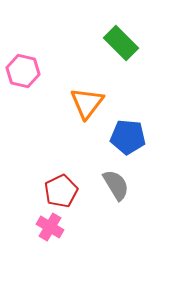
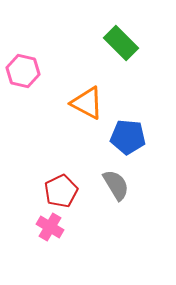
orange triangle: rotated 39 degrees counterclockwise
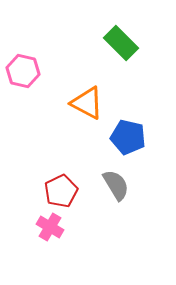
blue pentagon: rotated 8 degrees clockwise
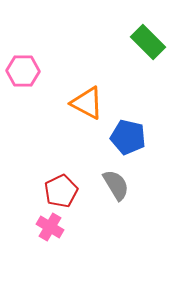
green rectangle: moved 27 px right, 1 px up
pink hexagon: rotated 12 degrees counterclockwise
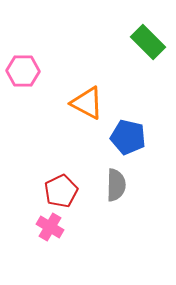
gray semicircle: rotated 32 degrees clockwise
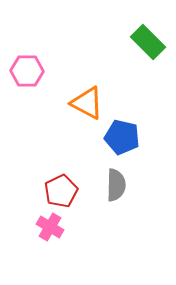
pink hexagon: moved 4 px right
blue pentagon: moved 6 px left
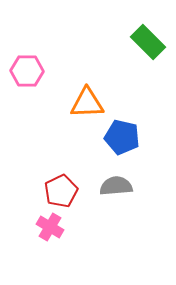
orange triangle: rotated 30 degrees counterclockwise
gray semicircle: moved 1 px down; rotated 96 degrees counterclockwise
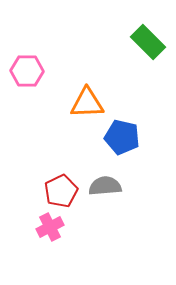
gray semicircle: moved 11 px left
pink cross: rotated 32 degrees clockwise
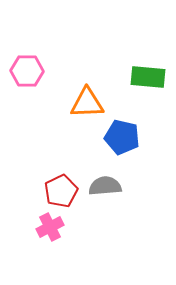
green rectangle: moved 35 px down; rotated 40 degrees counterclockwise
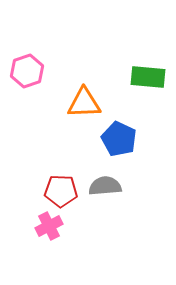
pink hexagon: rotated 20 degrees counterclockwise
orange triangle: moved 3 px left
blue pentagon: moved 3 px left, 2 px down; rotated 12 degrees clockwise
red pentagon: rotated 28 degrees clockwise
pink cross: moved 1 px left, 1 px up
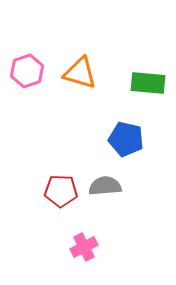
green rectangle: moved 6 px down
orange triangle: moved 4 px left, 30 px up; rotated 18 degrees clockwise
blue pentagon: moved 7 px right; rotated 12 degrees counterclockwise
pink cross: moved 35 px right, 21 px down
